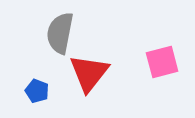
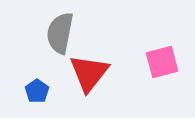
blue pentagon: rotated 15 degrees clockwise
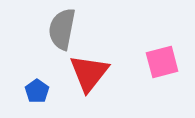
gray semicircle: moved 2 px right, 4 px up
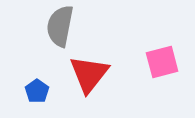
gray semicircle: moved 2 px left, 3 px up
red triangle: moved 1 px down
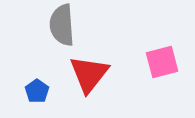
gray semicircle: moved 2 px right, 1 px up; rotated 15 degrees counterclockwise
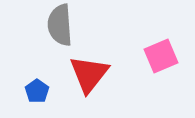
gray semicircle: moved 2 px left
pink square: moved 1 px left, 6 px up; rotated 8 degrees counterclockwise
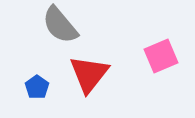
gray semicircle: rotated 36 degrees counterclockwise
blue pentagon: moved 4 px up
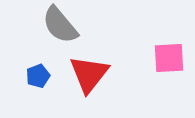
pink square: moved 8 px right, 2 px down; rotated 20 degrees clockwise
blue pentagon: moved 1 px right, 11 px up; rotated 15 degrees clockwise
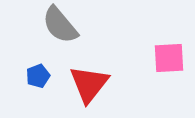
red triangle: moved 10 px down
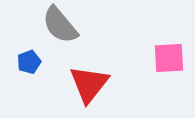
blue pentagon: moved 9 px left, 14 px up
